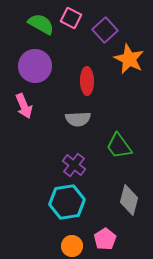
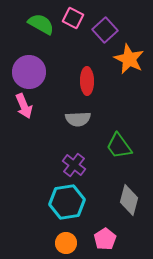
pink square: moved 2 px right
purple circle: moved 6 px left, 6 px down
orange circle: moved 6 px left, 3 px up
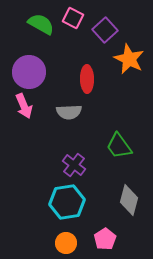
red ellipse: moved 2 px up
gray semicircle: moved 9 px left, 7 px up
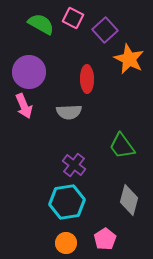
green trapezoid: moved 3 px right
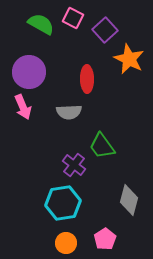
pink arrow: moved 1 px left, 1 px down
green trapezoid: moved 20 px left
cyan hexagon: moved 4 px left, 1 px down
